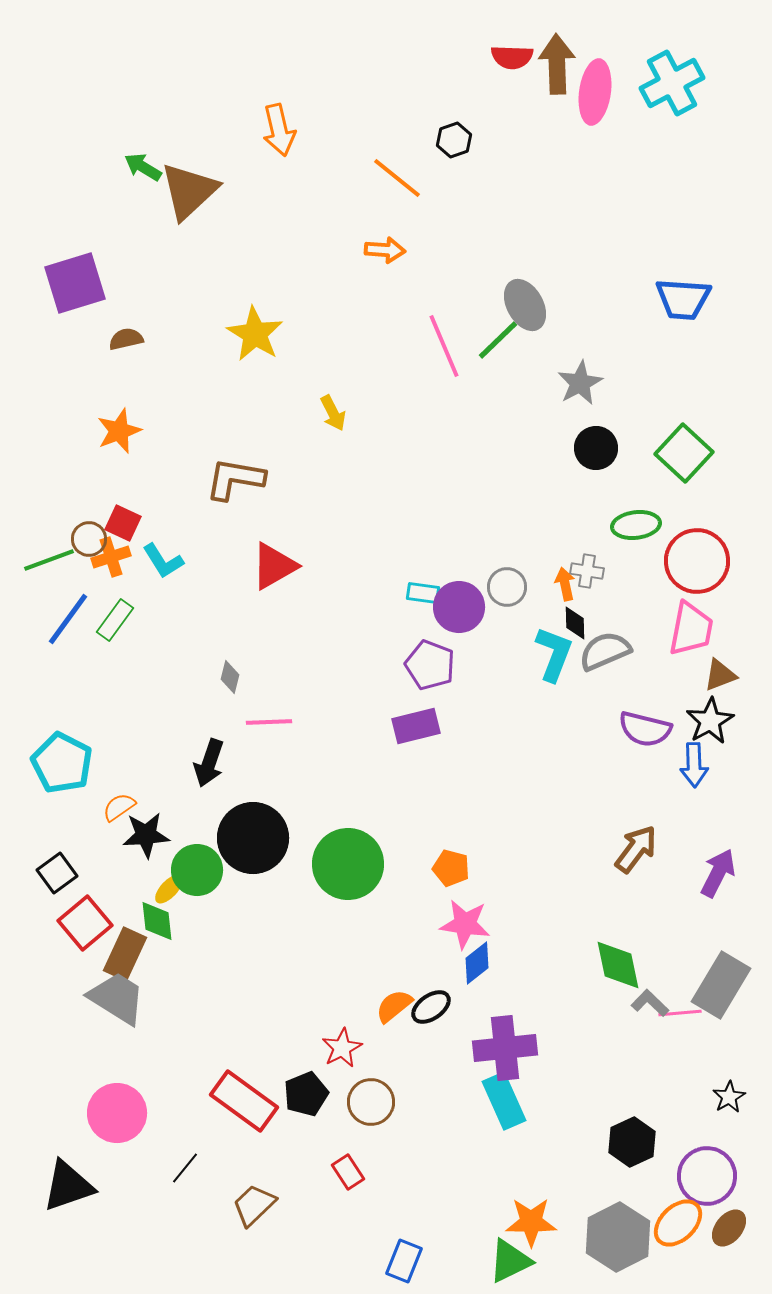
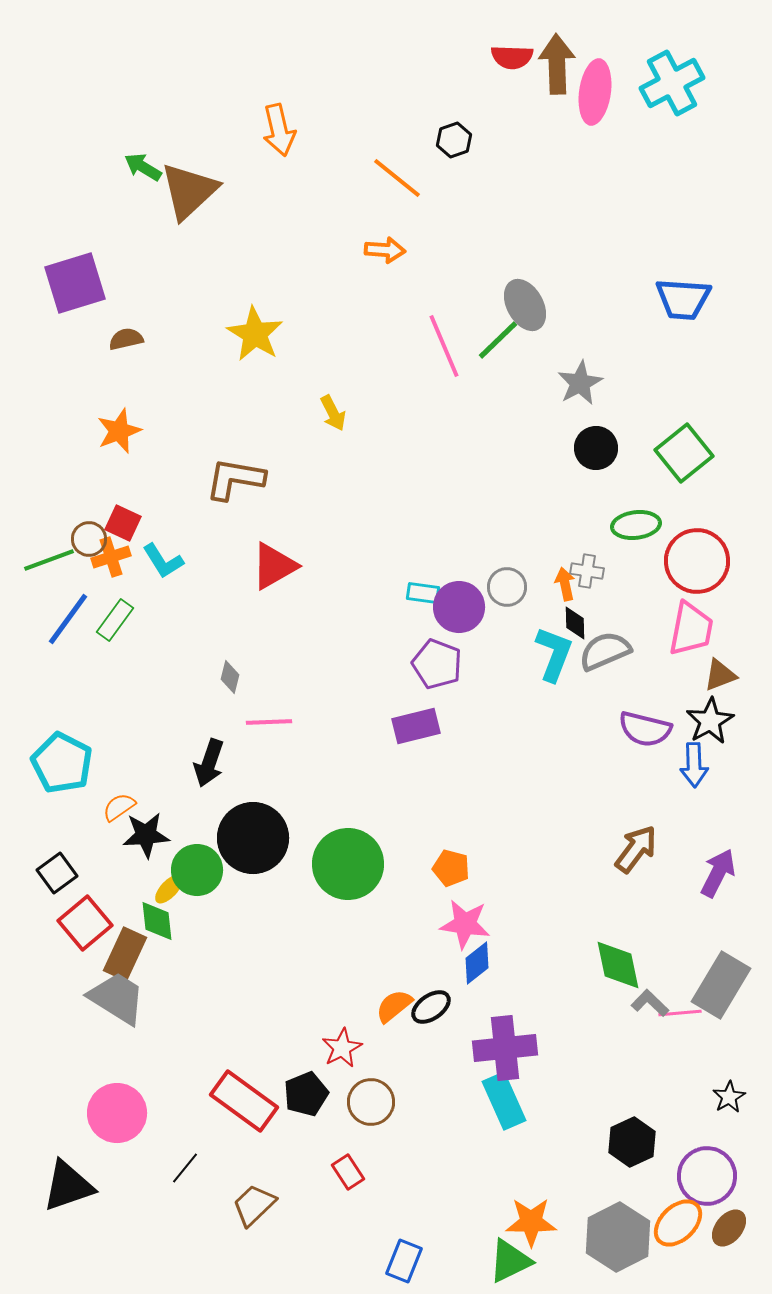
green square at (684, 453): rotated 8 degrees clockwise
purple pentagon at (430, 665): moved 7 px right, 1 px up
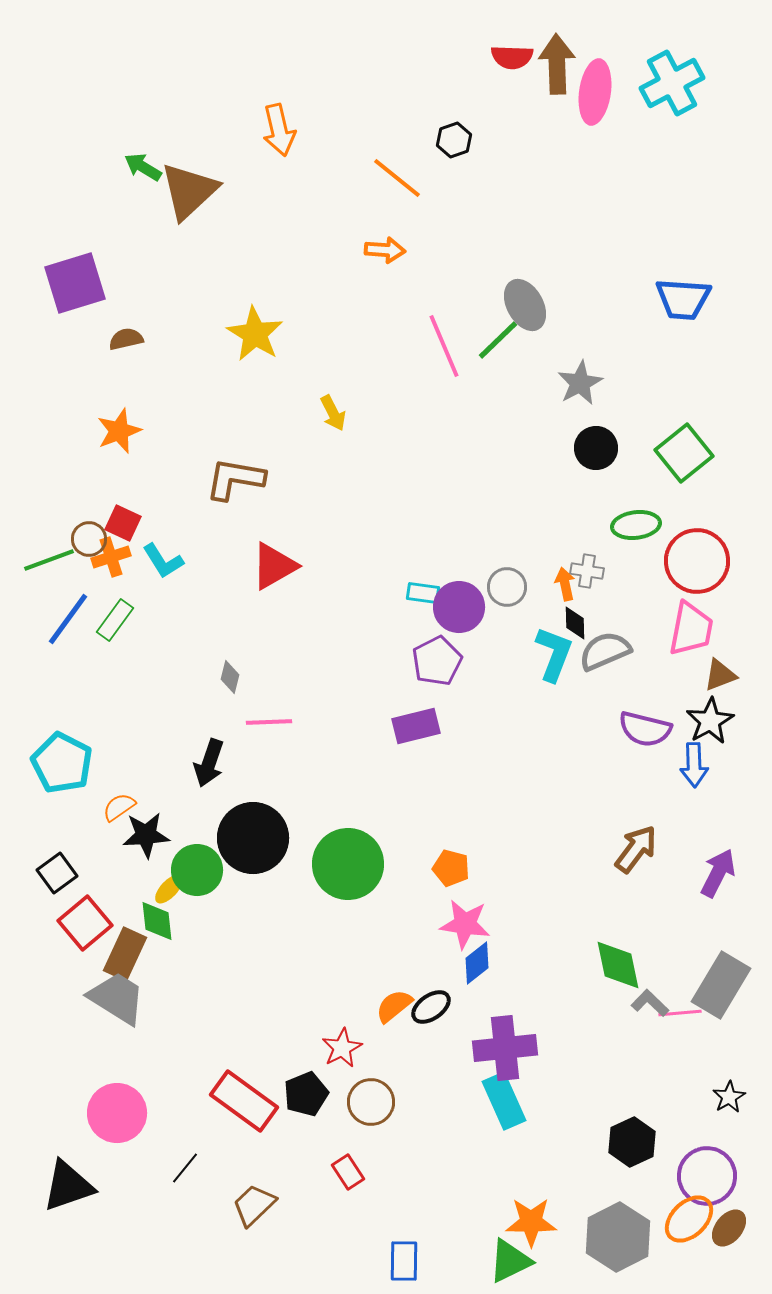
purple pentagon at (437, 664): moved 3 px up; rotated 24 degrees clockwise
orange ellipse at (678, 1223): moved 11 px right, 4 px up
blue rectangle at (404, 1261): rotated 21 degrees counterclockwise
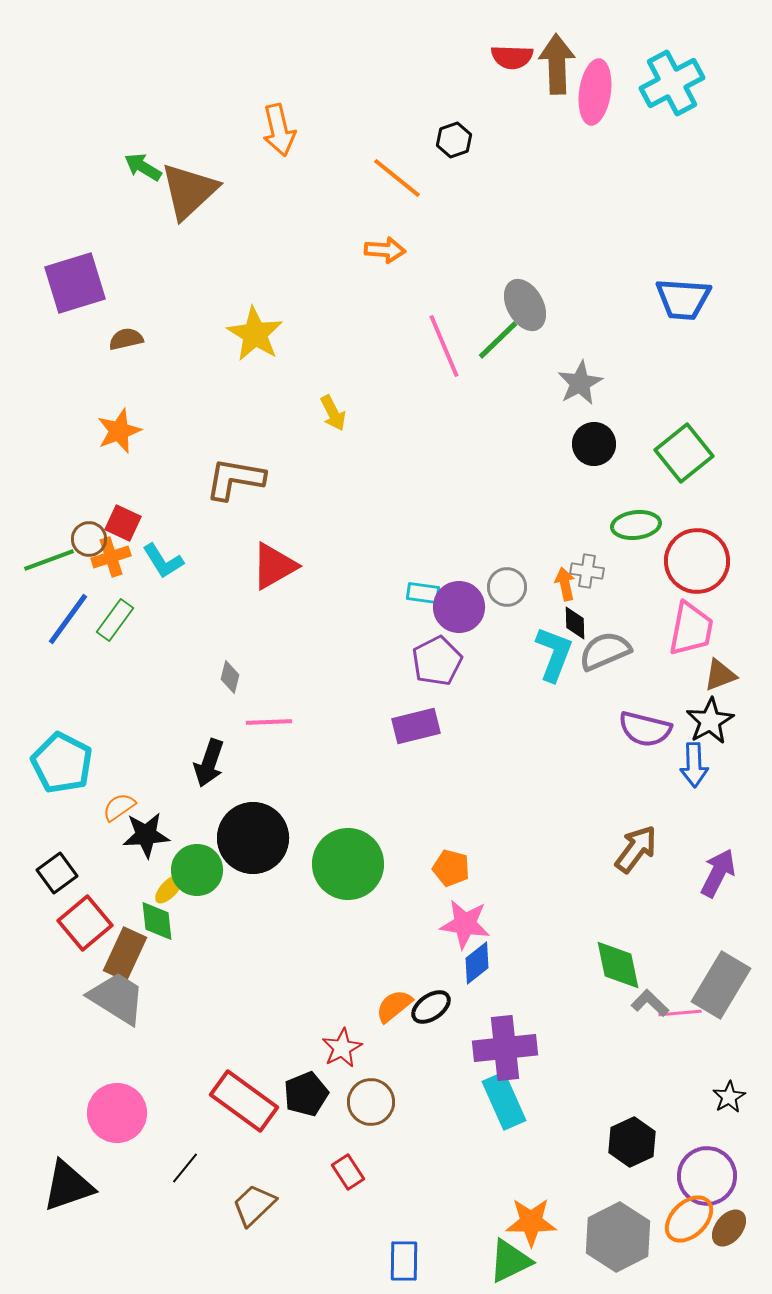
black circle at (596, 448): moved 2 px left, 4 px up
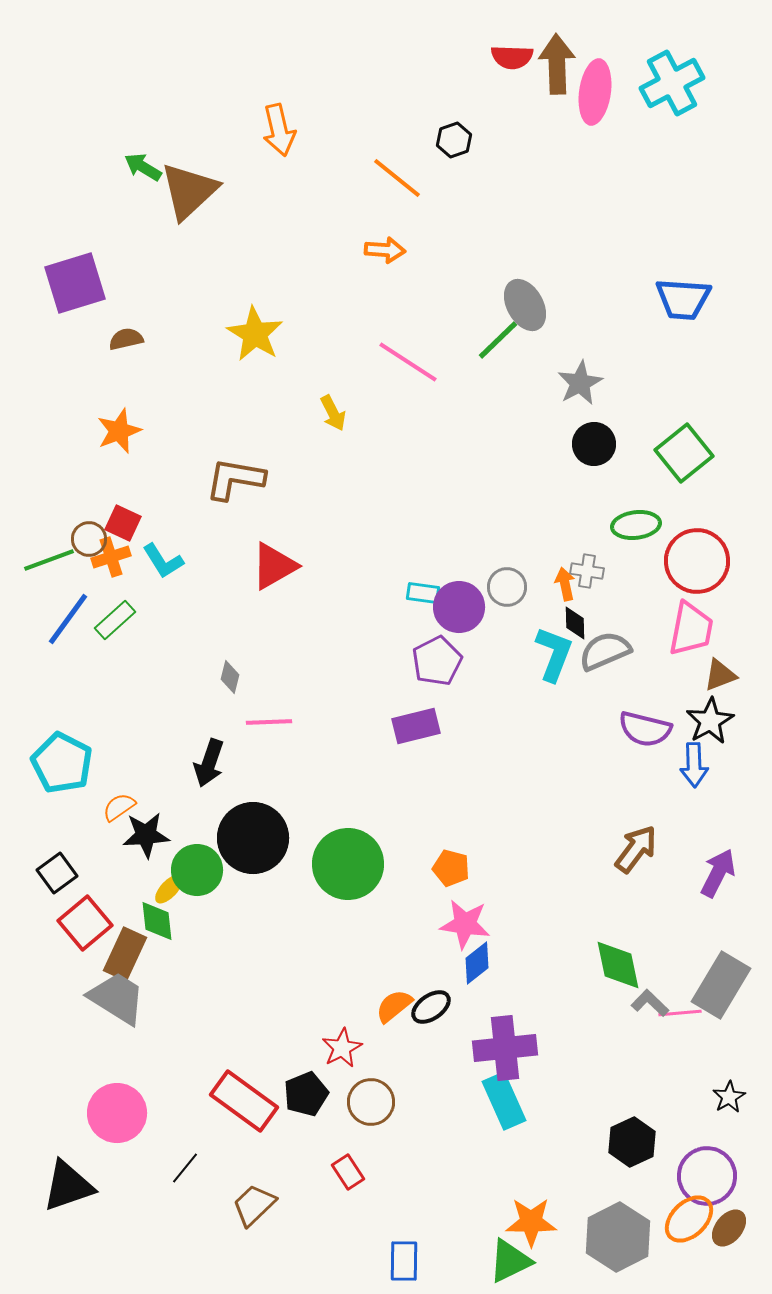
pink line at (444, 346): moved 36 px left, 16 px down; rotated 34 degrees counterclockwise
green rectangle at (115, 620): rotated 12 degrees clockwise
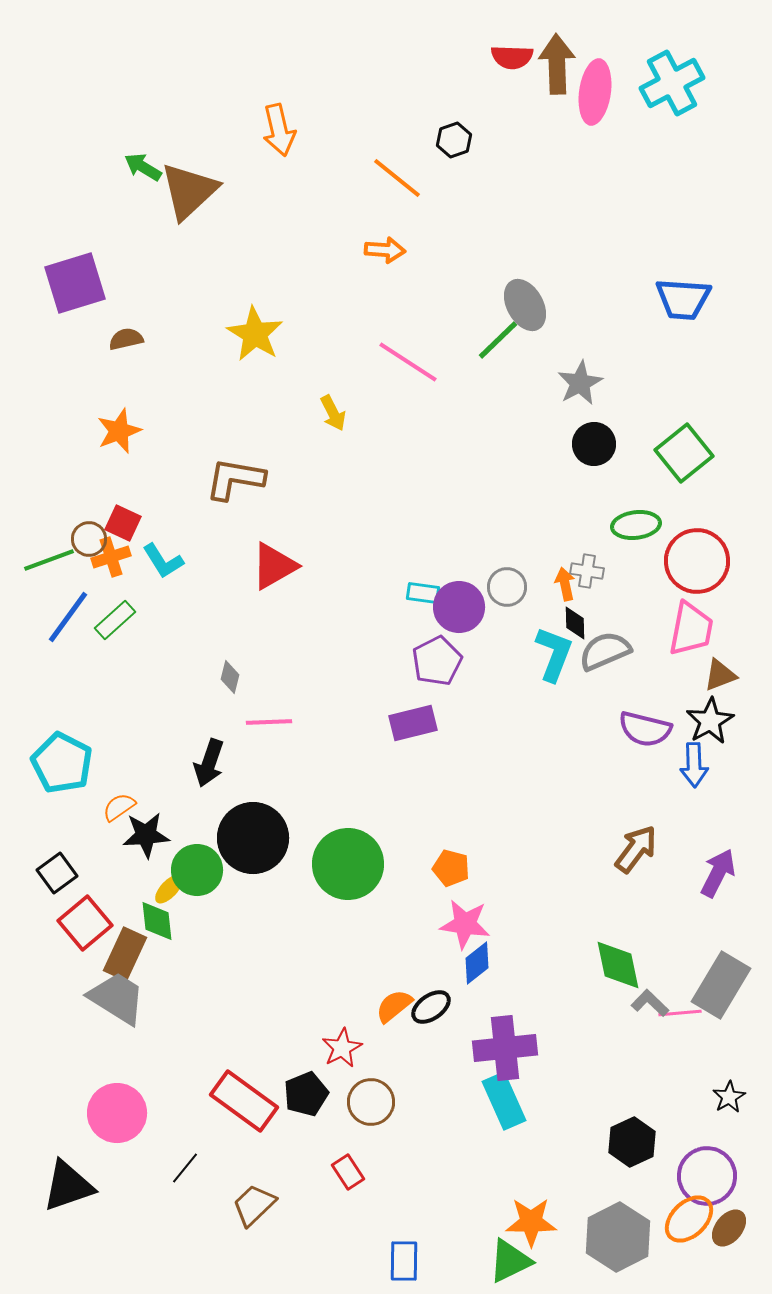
blue line at (68, 619): moved 2 px up
purple rectangle at (416, 726): moved 3 px left, 3 px up
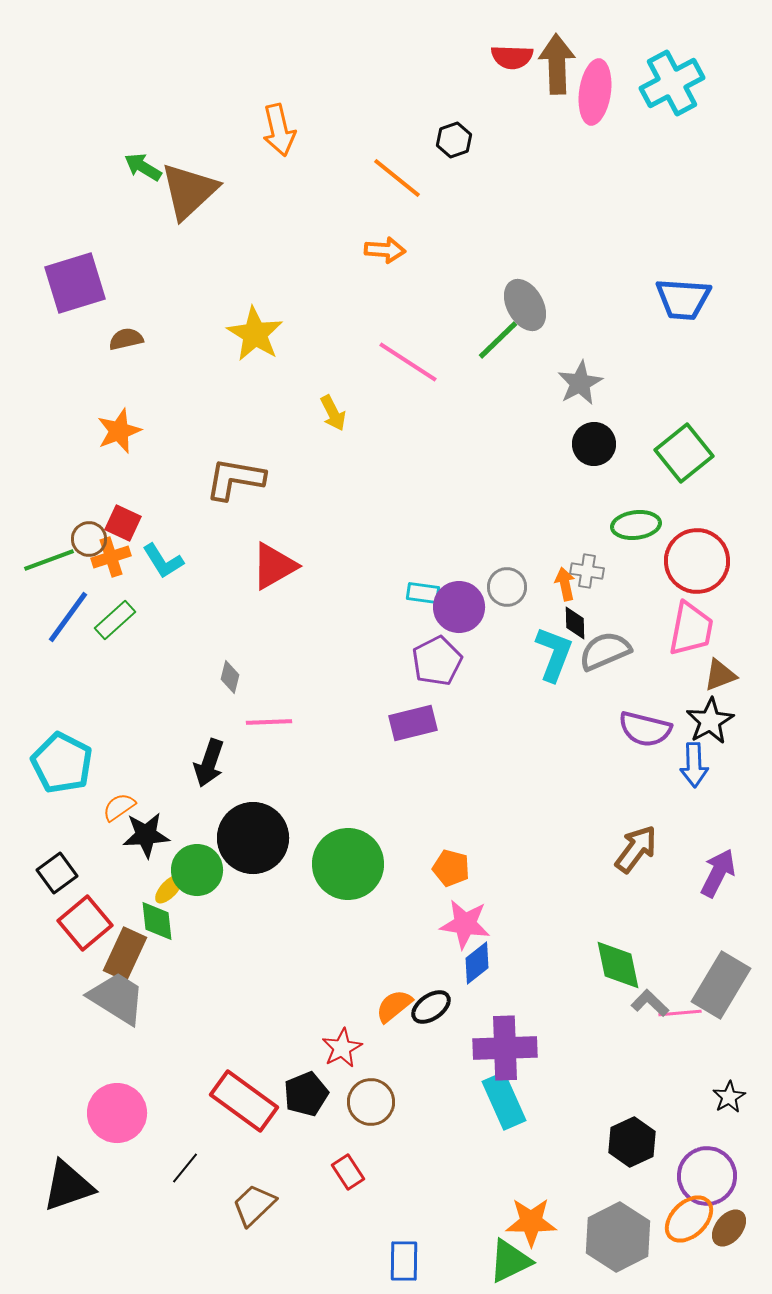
purple cross at (505, 1048): rotated 4 degrees clockwise
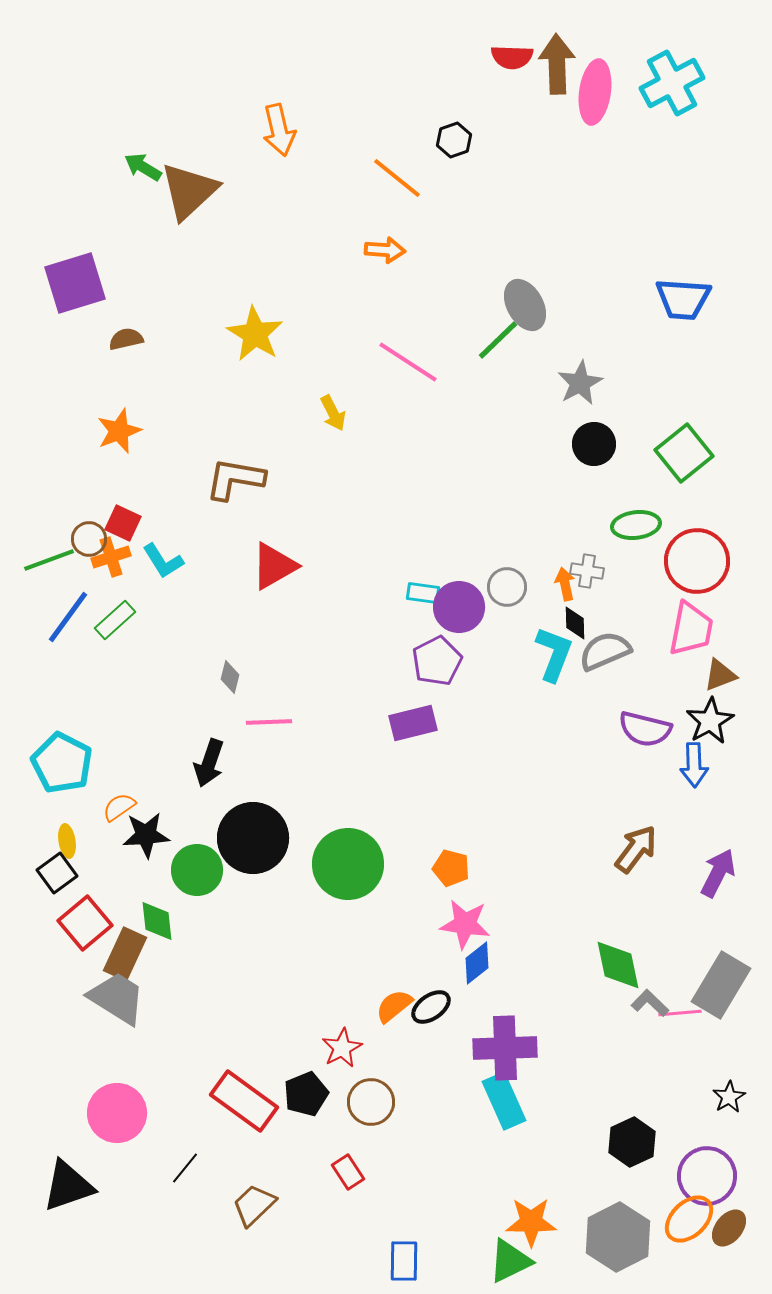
yellow ellipse at (169, 889): moved 102 px left, 48 px up; rotated 52 degrees counterclockwise
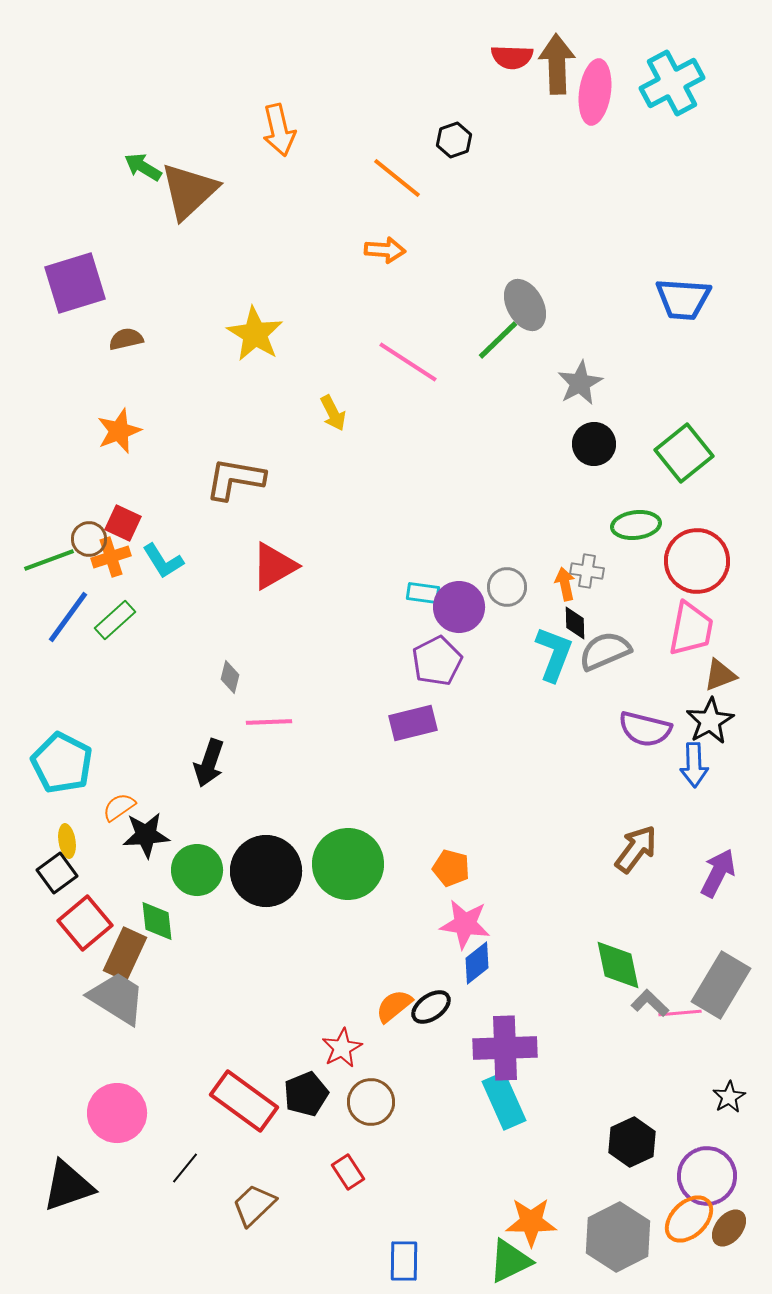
black circle at (253, 838): moved 13 px right, 33 px down
